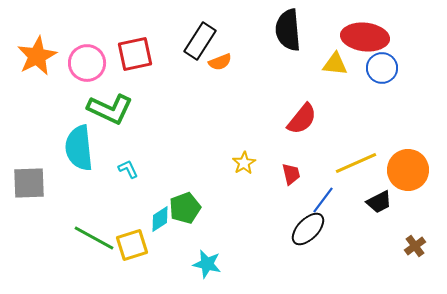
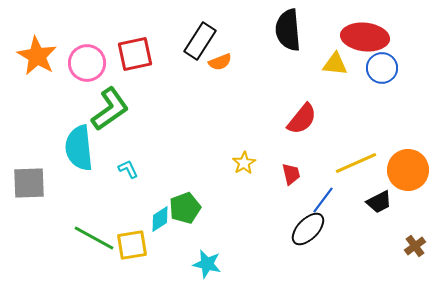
orange star: rotated 15 degrees counterclockwise
green L-shape: rotated 60 degrees counterclockwise
yellow square: rotated 8 degrees clockwise
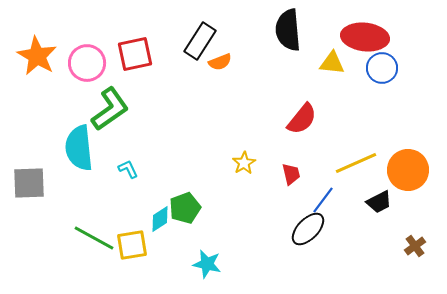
yellow triangle: moved 3 px left, 1 px up
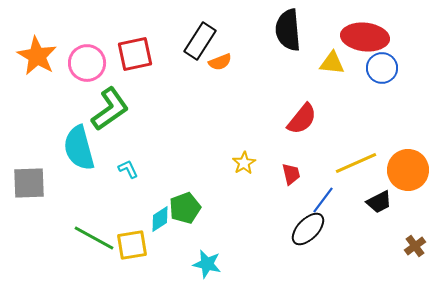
cyan semicircle: rotated 9 degrees counterclockwise
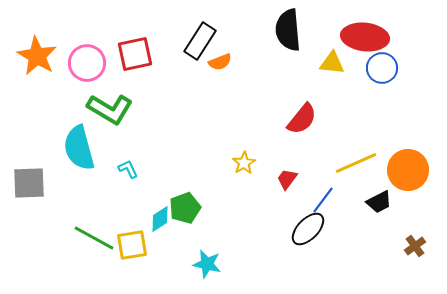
green L-shape: rotated 66 degrees clockwise
red trapezoid: moved 4 px left, 5 px down; rotated 130 degrees counterclockwise
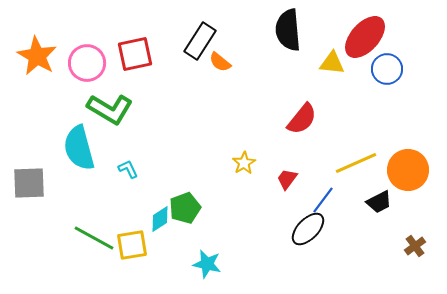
red ellipse: rotated 54 degrees counterclockwise
orange semicircle: rotated 60 degrees clockwise
blue circle: moved 5 px right, 1 px down
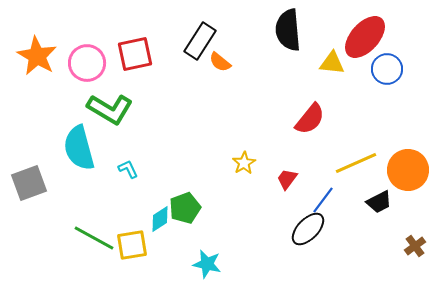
red semicircle: moved 8 px right
gray square: rotated 18 degrees counterclockwise
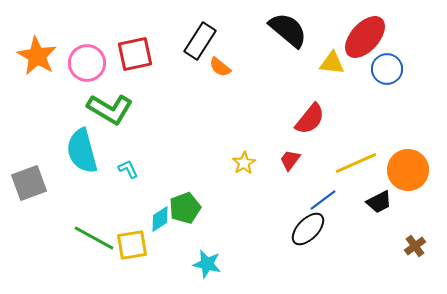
black semicircle: rotated 135 degrees clockwise
orange semicircle: moved 5 px down
cyan semicircle: moved 3 px right, 3 px down
red trapezoid: moved 3 px right, 19 px up
blue line: rotated 16 degrees clockwise
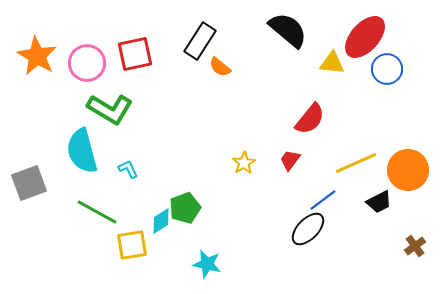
cyan diamond: moved 1 px right, 2 px down
green line: moved 3 px right, 26 px up
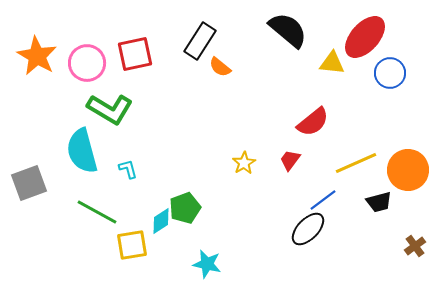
blue circle: moved 3 px right, 4 px down
red semicircle: moved 3 px right, 3 px down; rotated 12 degrees clockwise
cyan L-shape: rotated 10 degrees clockwise
black trapezoid: rotated 12 degrees clockwise
